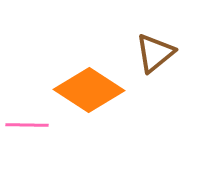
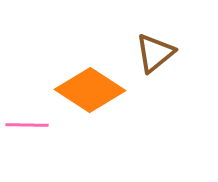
orange diamond: moved 1 px right
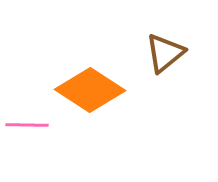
brown triangle: moved 10 px right
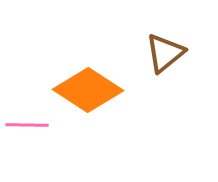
orange diamond: moved 2 px left
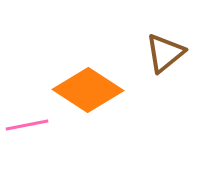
pink line: rotated 12 degrees counterclockwise
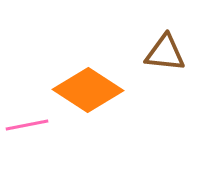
brown triangle: rotated 45 degrees clockwise
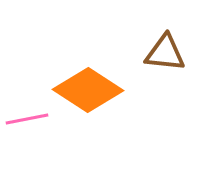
pink line: moved 6 px up
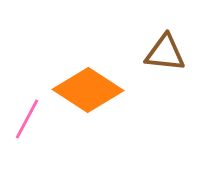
pink line: rotated 51 degrees counterclockwise
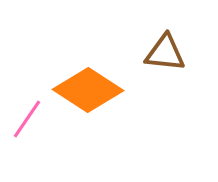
pink line: rotated 6 degrees clockwise
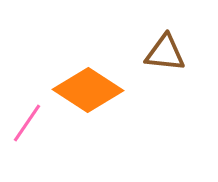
pink line: moved 4 px down
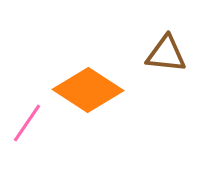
brown triangle: moved 1 px right, 1 px down
